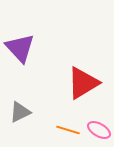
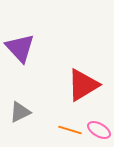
red triangle: moved 2 px down
orange line: moved 2 px right
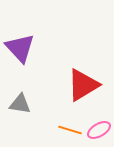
gray triangle: moved 8 px up; rotated 35 degrees clockwise
pink ellipse: rotated 60 degrees counterclockwise
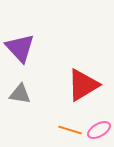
gray triangle: moved 10 px up
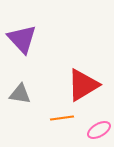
purple triangle: moved 2 px right, 9 px up
orange line: moved 8 px left, 12 px up; rotated 25 degrees counterclockwise
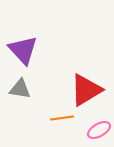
purple triangle: moved 1 px right, 11 px down
red triangle: moved 3 px right, 5 px down
gray triangle: moved 5 px up
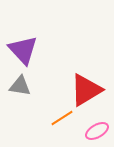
gray triangle: moved 3 px up
orange line: rotated 25 degrees counterclockwise
pink ellipse: moved 2 px left, 1 px down
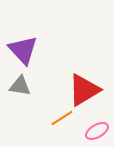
red triangle: moved 2 px left
